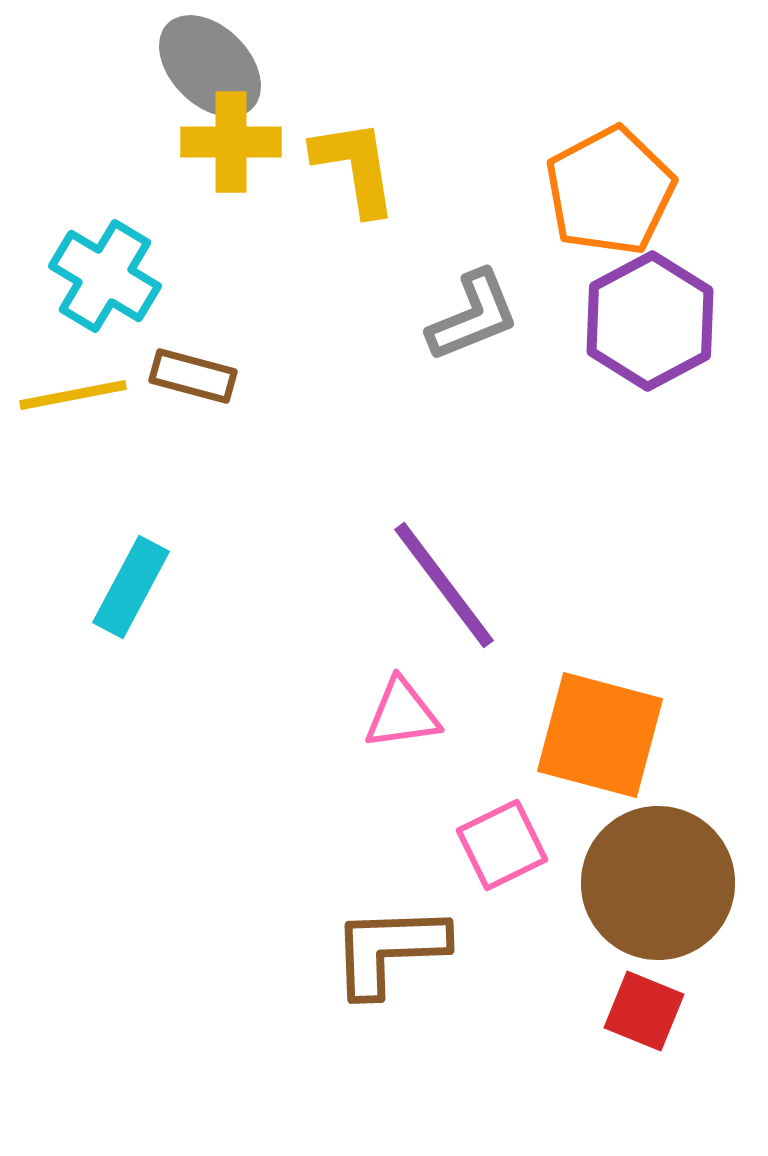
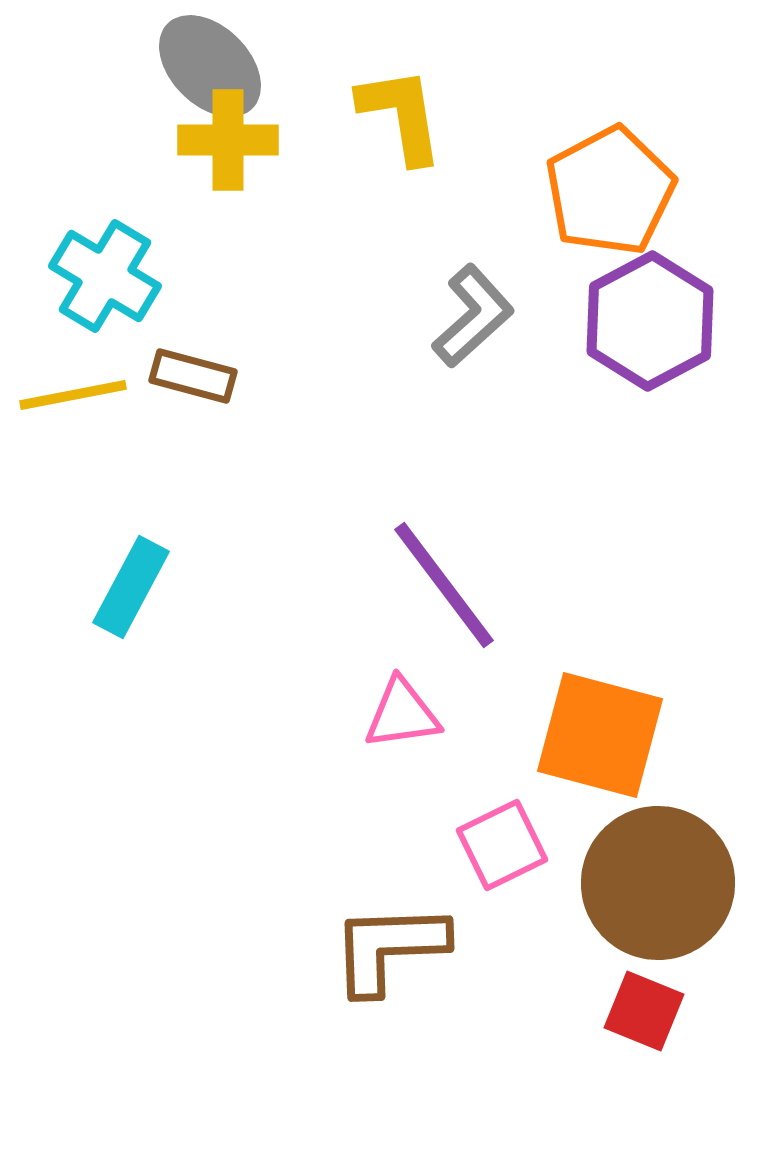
yellow cross: moved 3 px left, 2 px up
yellow L-shape: moved 46 px right, 52 px up
gray L-shape: rotated 20 degrees counterclockwise
brown L-shape: moved 2 px up
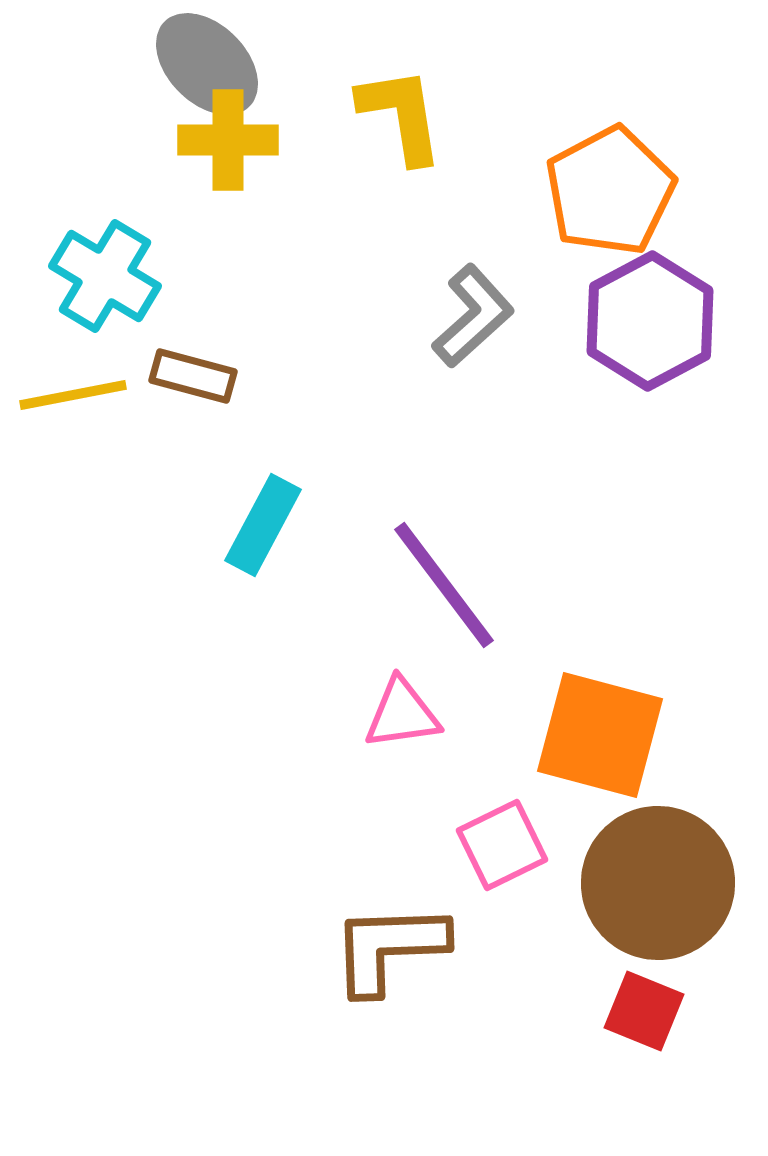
gray ellipse: moved 3 px left, 2 px up
cyan rectangle: moved 132 px right, 62 px up
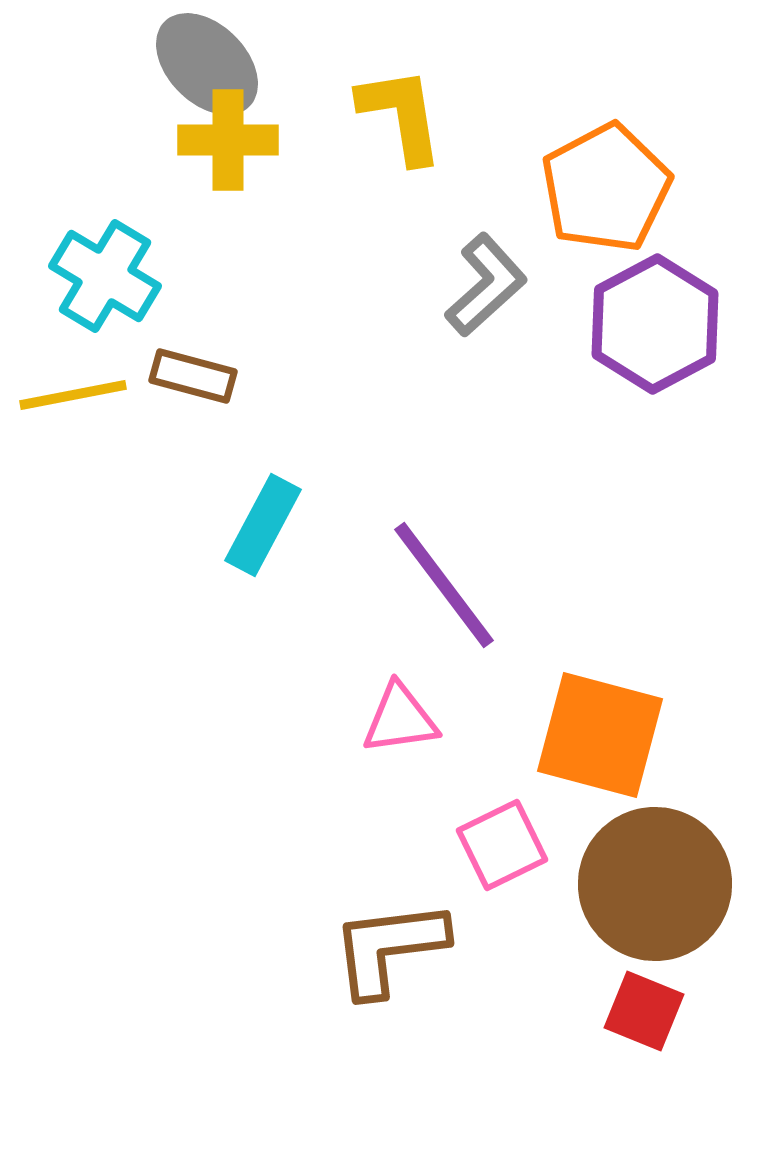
orange pentagon: moved 4 px left, 3 px up
gray L-shape: moved 13 px right, 31 px up
purple hexagon: moved 5 px right, 3 px down
pink triangle: moved 2 px left, 5 px down
brown circle: moved 3 px left, 1 px down
brown L-shape: rotated 5 degrees counterclockwise
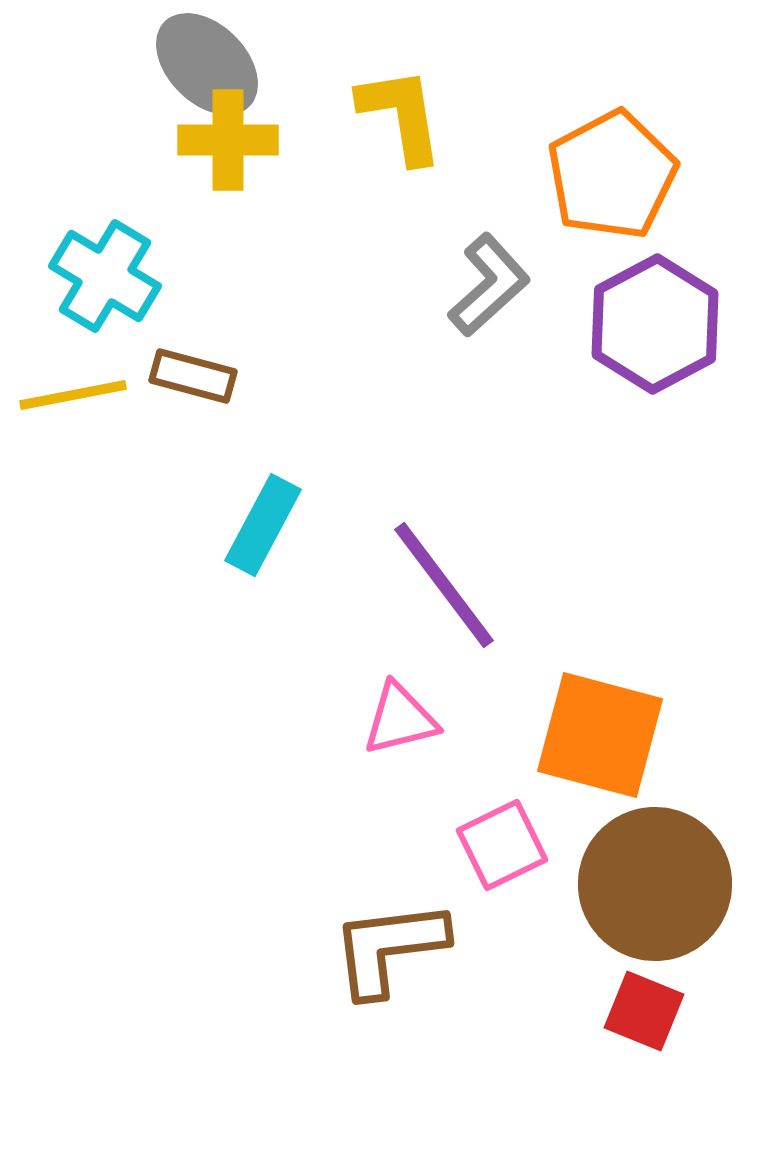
orange pentagon: moved 6 px right, 13 px up
gray L-shape: moved 3 px right
pink triangle: rotated 6 degrees counterclockwise
